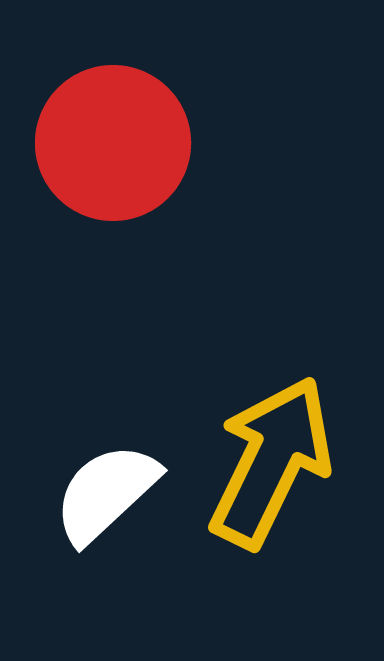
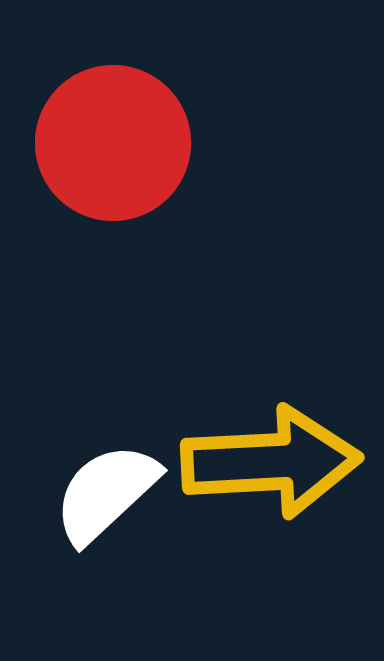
yellow arrow: rotated 61 degrees clockwise
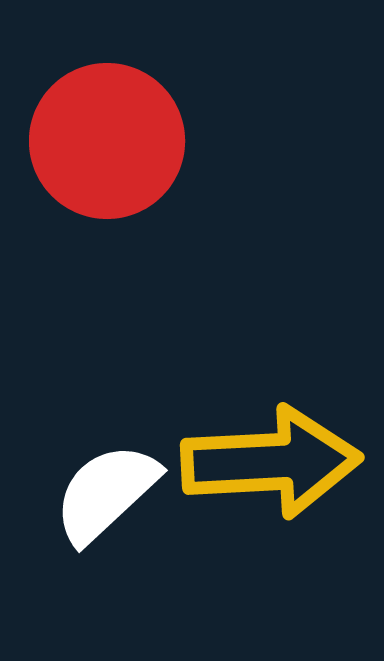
red circle: moved 6 px left, 2 px up
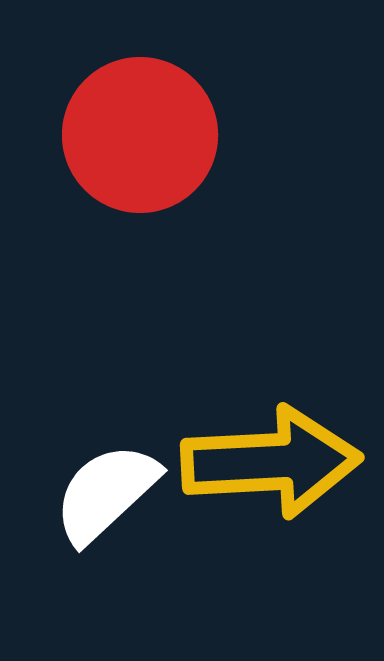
red circle: moved 33 px right, 6 px up
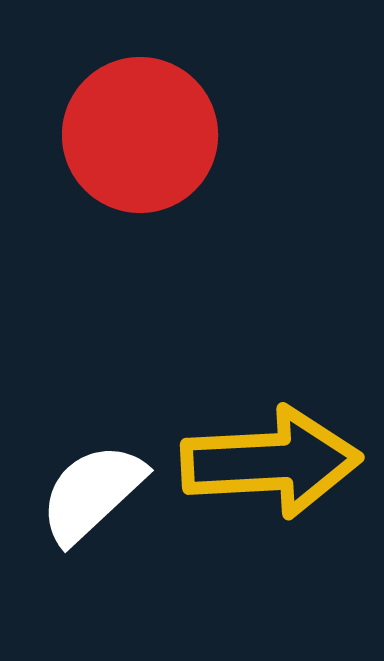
white semicircle: moved 14 px left
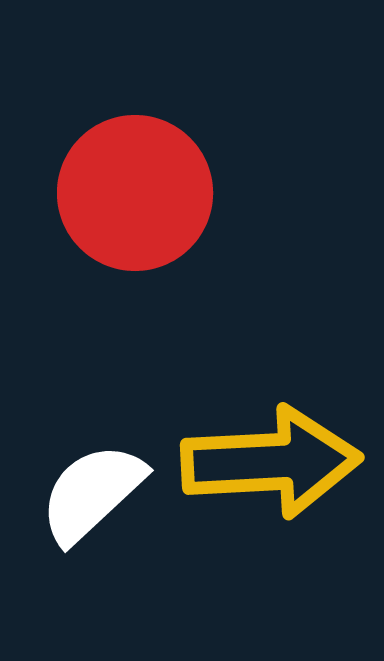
red circle: moved 5 px left, 58 px down
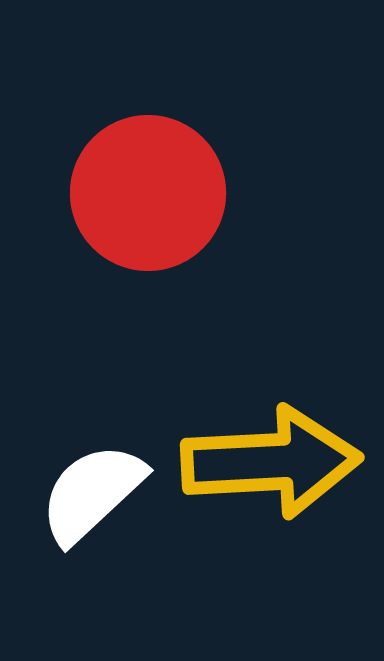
red circle: moved 13 px right
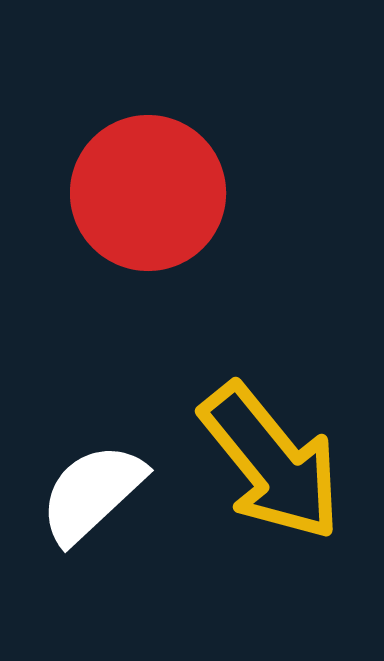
yellow arrow: rotated 54 degrees clockwise
